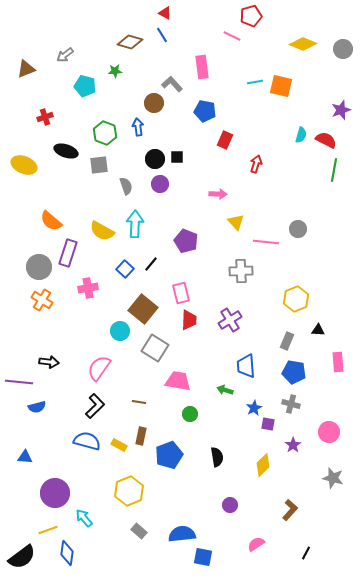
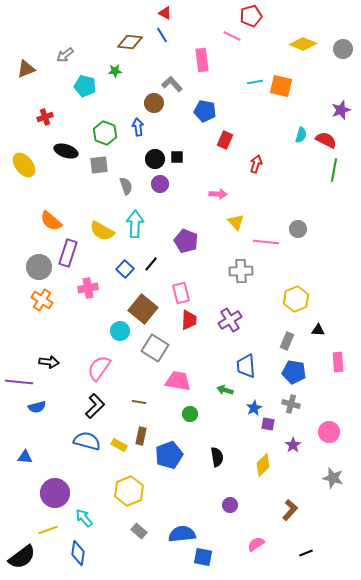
brown diamond at (130, 42): rotated 10 degrees counterclockwise
pink rectangle at (202, 67): moved 7 px up
yellow ellipse at (24, 165): rotated 30 degrees clockwise
blue diamond at (67, 553): moved 11 px right
black line at (306, 553): rotated 40 degrees clockwise
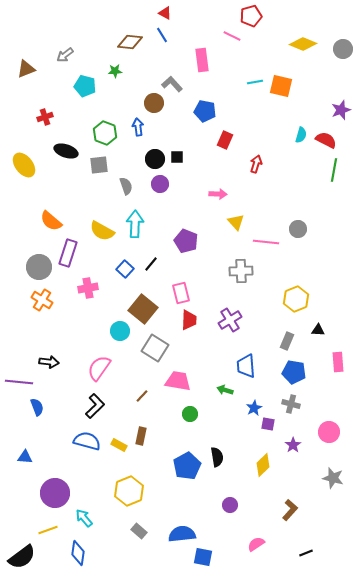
brown line at (139, 402): moved 3 px right, 6 px up; rotated 56 degrees counterclockwise
blue semicircle at (37, 407): rotated 96 degrees counterclockwise
blue pentagon at (169, 455): moved 18 px right, 11 px down; rotated 8 degrees counterclockwise
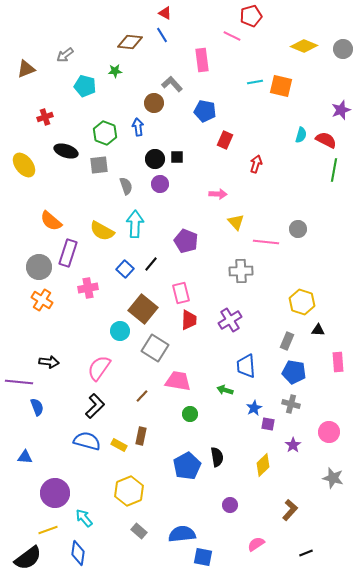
yellow diamond at (303, 44): moved 1 px right, 2 px down
yellow hexagon at (296, 299): moved 6 px right, 3 px down; rotated 20 degrees counterclockwise
black semicircle at (22, 557): moved 6 px right, 1 px down
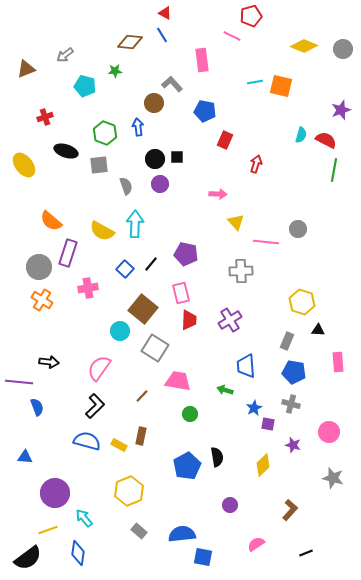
purple pentagon at (186, 241): moved 13 px down; rotated 10 degrees counterclockwise
purple star at (293, 445): rotated 21 degrees counterclockwise
